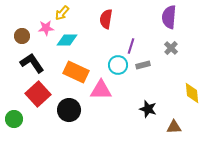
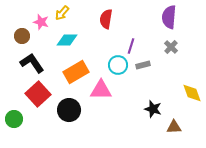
pink star: moved 5 px left, 6 px up; rotated 21 degrees clockwise
gray cross: moved 1 px up
orange rectangle: rotated 55 degrees counterclockwise
yellow diamond: rotated 15 degrees counterclockwise
black star: moved 5 px right
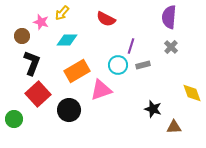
red semicircle: rotated 72 degrees counterclockwise
black L-shape: rotated 55 degrees clockwise
orange rectangle: moved 1 px right, 1 px up
pink triangle: rotated 20 degrees counterclockwise
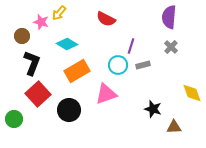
yellow arrow: moved 3 px left
cyan diamond: moved 4 px down; rotated 30 degrees clockwise
pink triangle: moved 5 px right, 4 px down
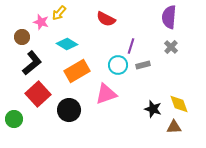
brown circle: moved 1 px down
black L-shape: rotated 30 degrees clockwise
yellow diamond: moved 13 px left, 11 px down
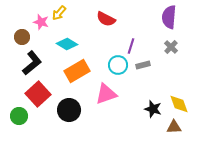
green circle: moved 5 px right, 3 px up
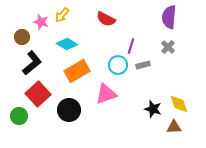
yellow arrow: moved 3 px right, 2 px down
gray cross: moved 3 px left
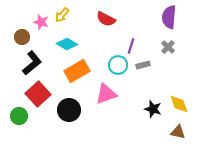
brown triangle: moved 4 px right, 5 px down; rotated 14 degrees clockwise
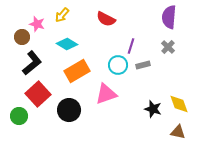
pink star: moved 4 px left, 2 px down
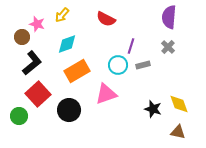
cyan diamond: rotated 50 degrees counterclockwise
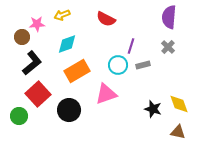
yellow arrow: rotated 28 degrees clockwise
pink star: rotated 21 degrees counterclockwise
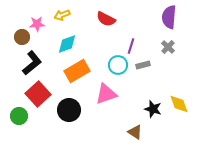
brown triangle: moved 43 px left; rotated 21 degrees clockwise
